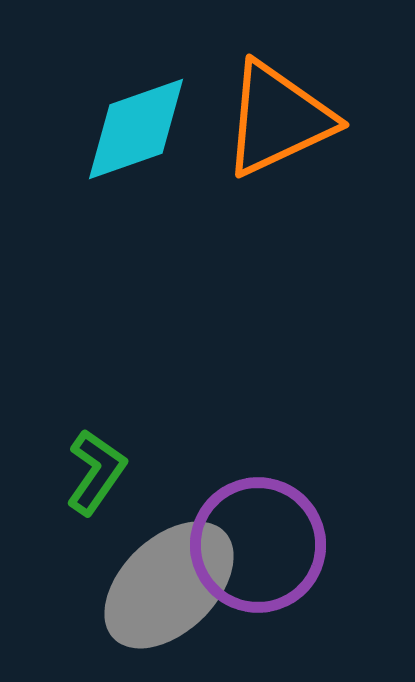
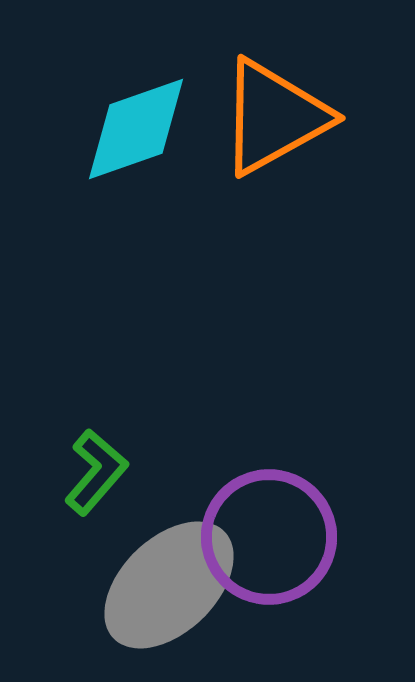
orange triangle: moved 4 px left, 2 px up; rotated 4 degrees counterclockwise
green L-shape: rotated 6 degrees clockwise
purple circle: moved 11 px right, 8 px up
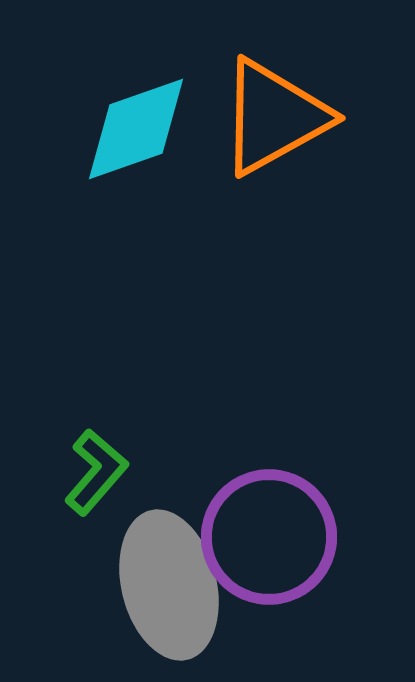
gray ellipse: rotated 60 degrees counterclockwise
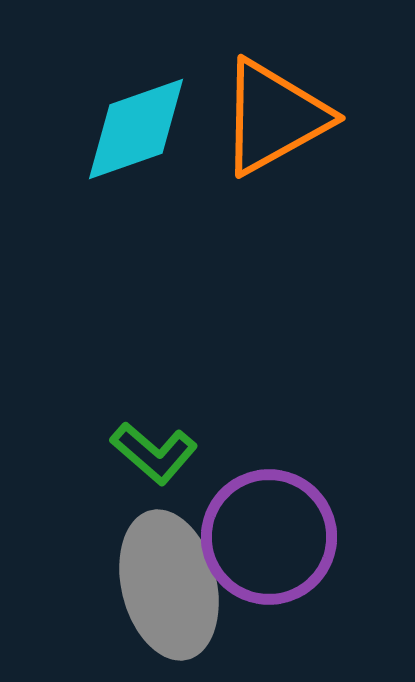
green L-shape: moved 58 px right, 19 px up; rotated 90 degrees clockwise
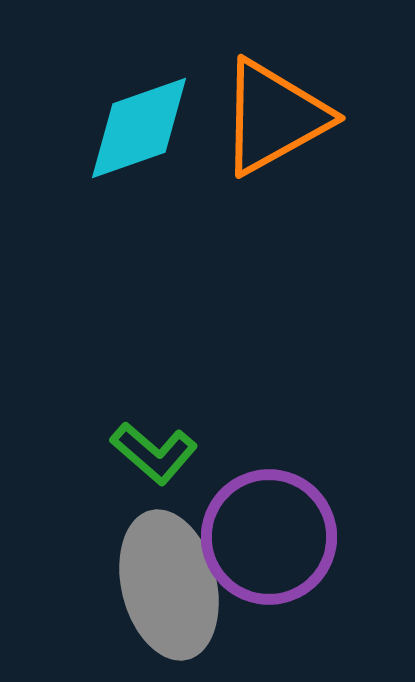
cyan diamond: moved 3 px right, 1 px up
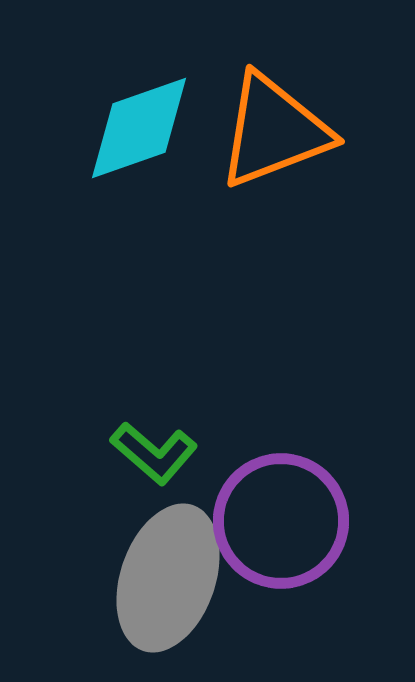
orange triangle: moved 14 px down; rotated 8 degrees clockwise
purple circle: moved 12 px right, 16 px up
gray ellipse: moved 1 px left, 7 px up; rotated 33 degrees clockwise
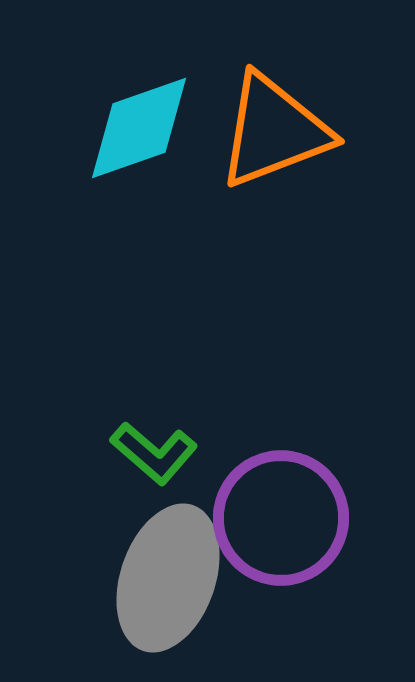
purple circle: moved 3 px up
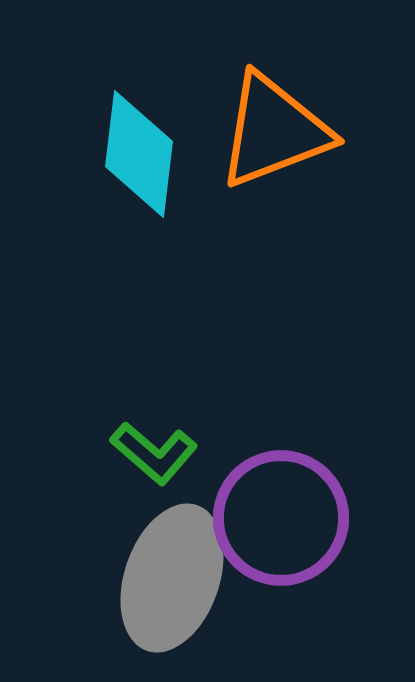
cyan diamond: moved 26 px down; rotated 64 degrees counterclockwise
gray ellipse: moved 4 px right
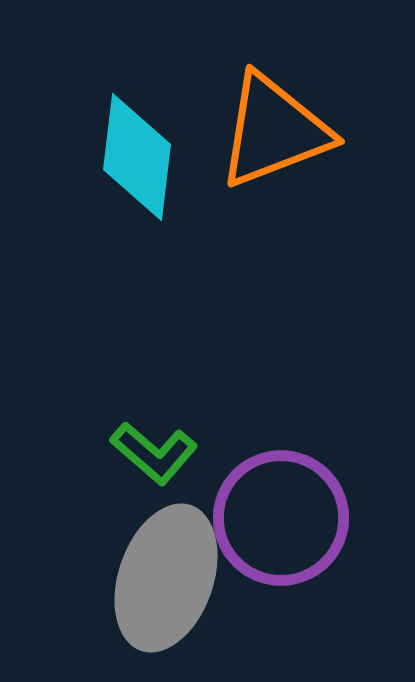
cyan diamond: moved 2 px left, 3 px down
gray ellipse: moved 6 px left
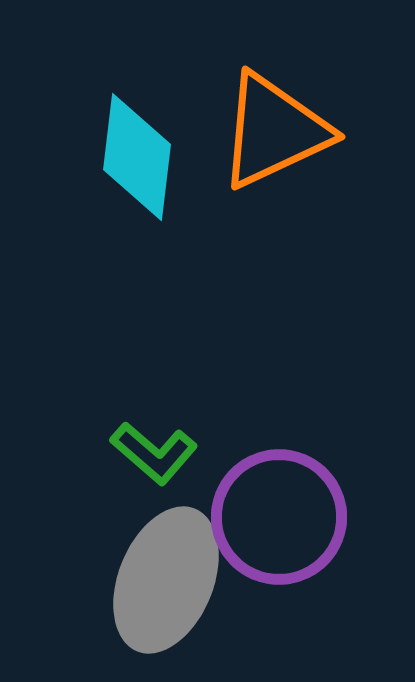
orange triangle: rotated 4 degrees counterclockwise
purple circle: moved 2 px left, 1 px up
gray ellipse: moved 2 px down; rotated 3 degrees clockwise
